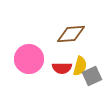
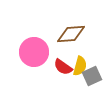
pink circle: moved 5 px right, 7 px up
red semicircle: moved 1 px right, 1 px up; rotated 36 degrees clockwise
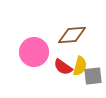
brown diamond: moved 1 px right, 1 px down
gray square: moved 1 px right; rotated 18 degrees clockwise
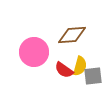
red semicircle: moved 1 px right, 3 px down
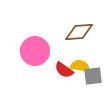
brown diamond: moved 7 px right, 3 px up
pink circle: moved 1 px right, 1 px up
yellow semicircle: rotated 96 degrees counterclockwise
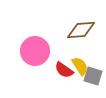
brown diamond: moved 2 px right, 2 px up
yellow semicircle: rotated 48 degrees clockwise
gray square: rotated 24 degrees clockwise
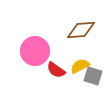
yellow semicircle: rotated 84 degrees counterclockwise
red semicircle: moved 8 px left
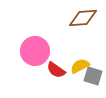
brown diamond: moved 2 px right, 12 px up
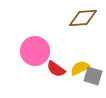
yellow semicircle: moved 2 px down
red semicircle: moved 1 px up
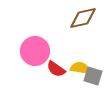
brown diamond: rotated 8 degrees counterclockwise
yellow semicircle: rotated 36 degrees clockwise
